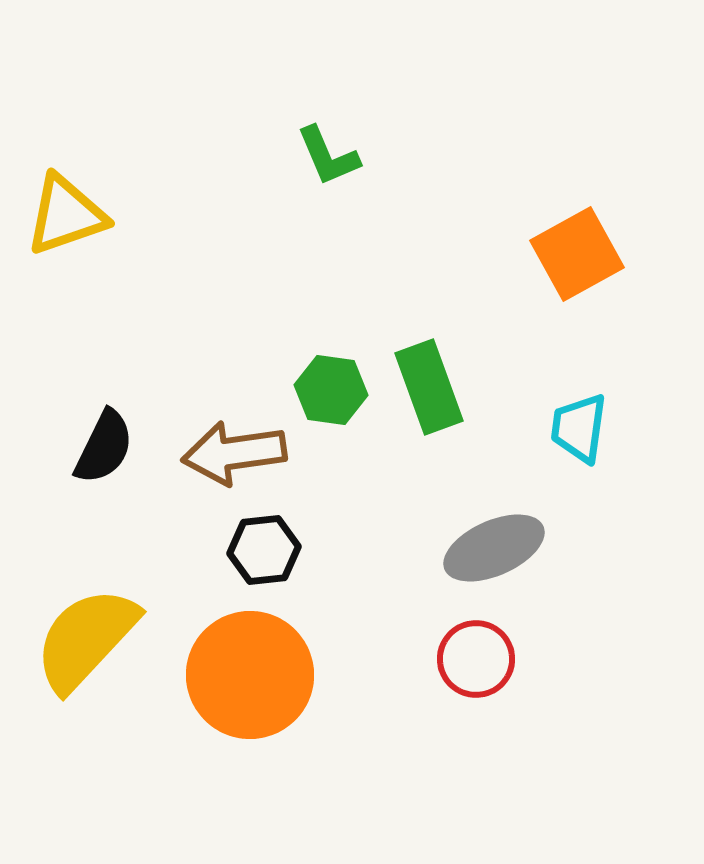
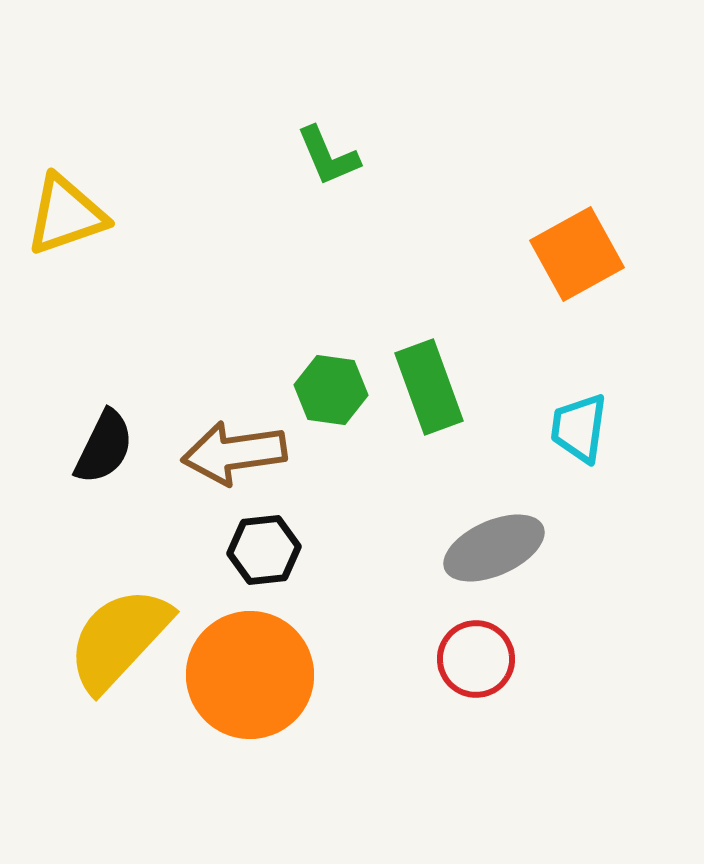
yellow semicircle: moved 33 px right
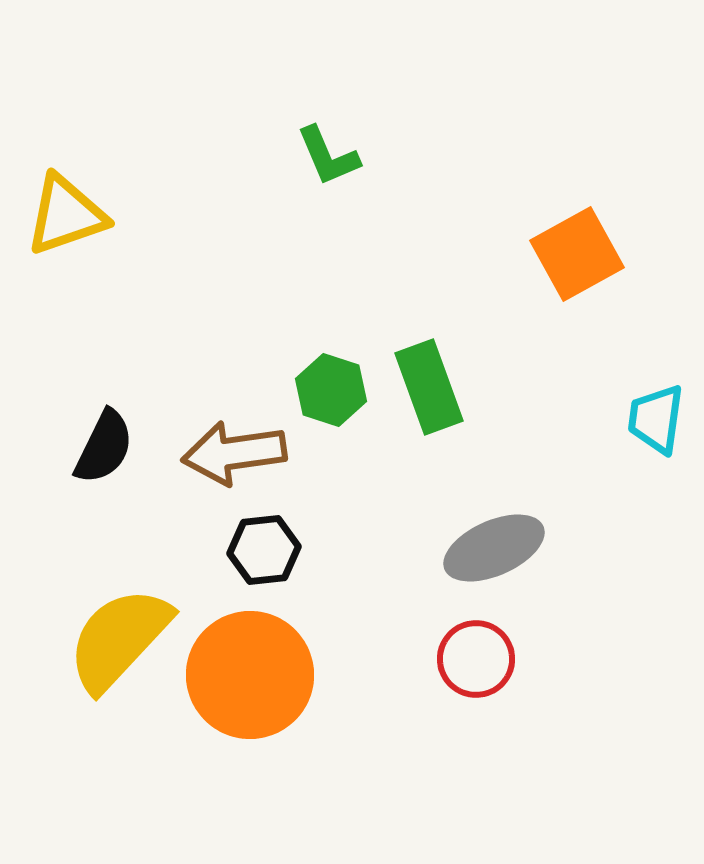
green hexagon: rotated 10 degrees clockwise
cyan trapezoid: moved 77 px right, 9 px up
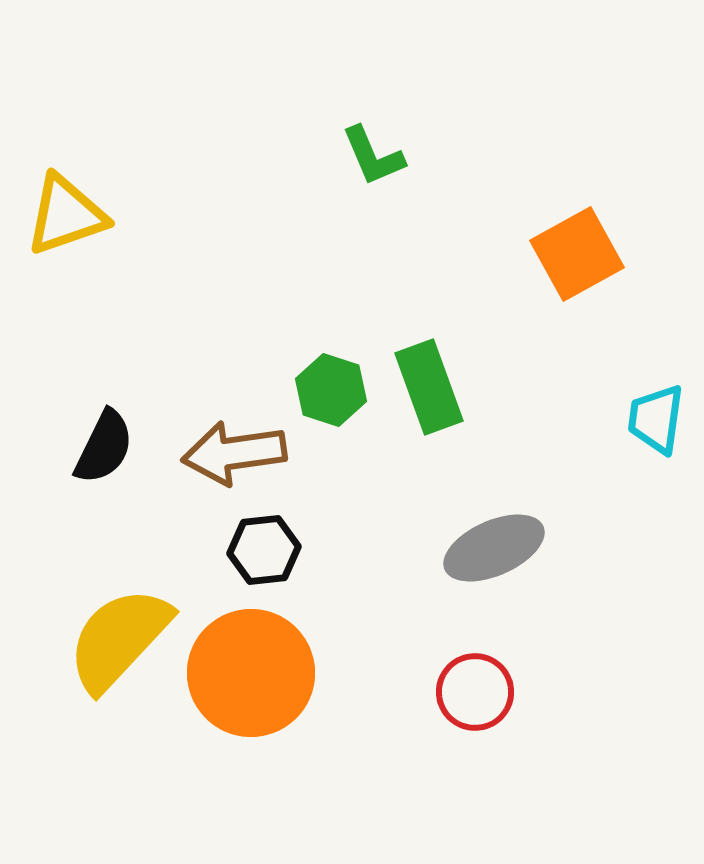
green L-shape: moved 45 px right
red circle: moved 1 px left, 33 px down
orange circle: moved 1 px right, 2 px up
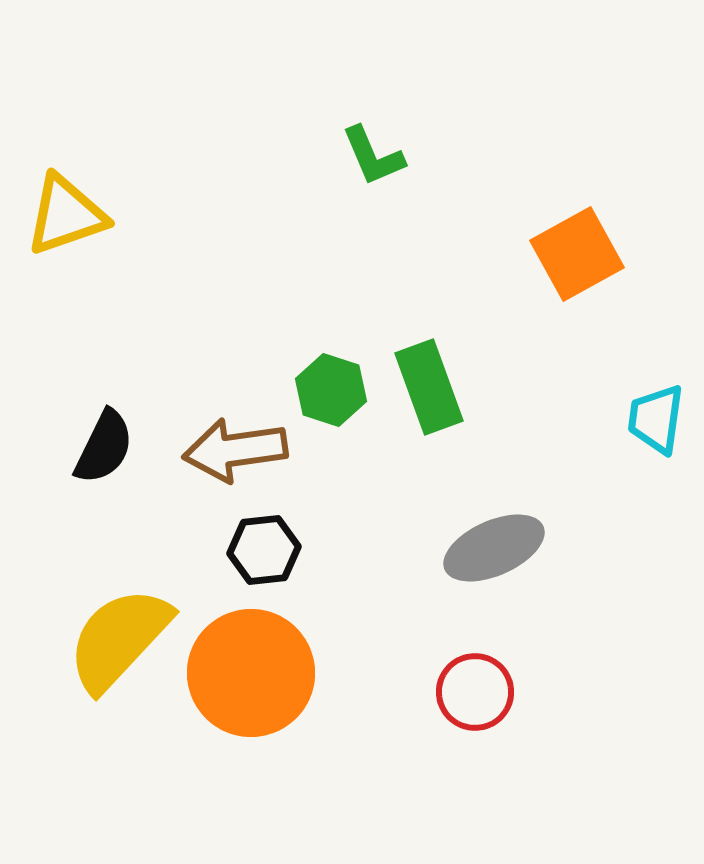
brown arrow: moved 1 px right, 3 px up
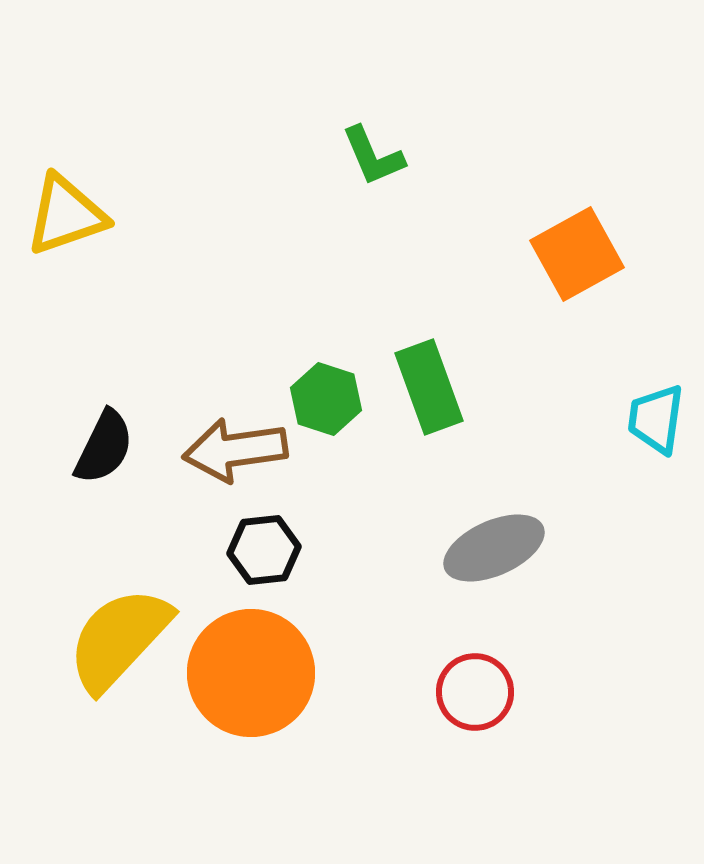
green hexagon: moved 5 px left, 9 px down
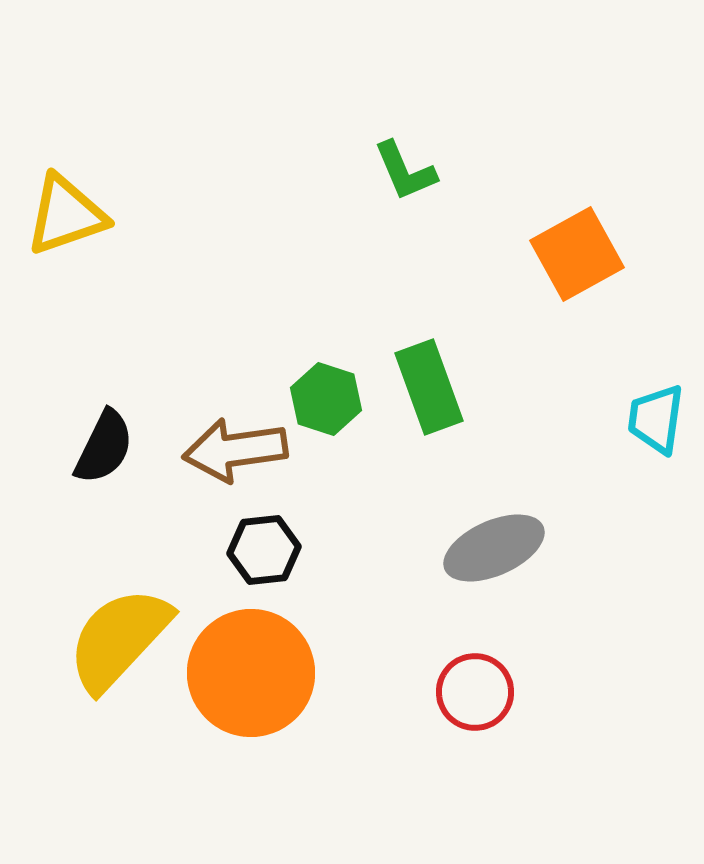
green L-shape: moved 32 px right, 15 px down
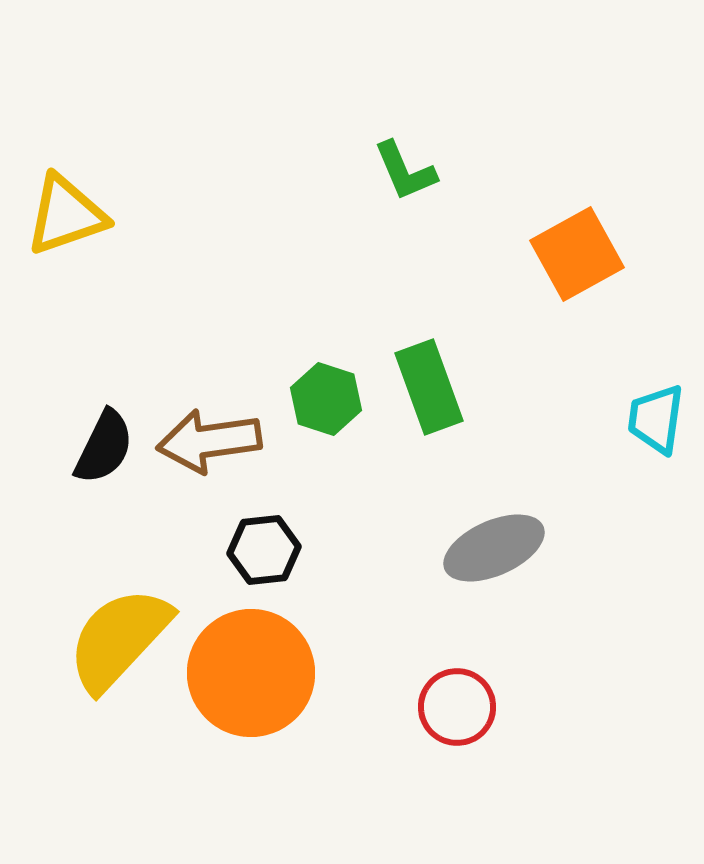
brown arrow: moved 26 px left, 9 px up
red circle: moved 18 px left, 15 px down
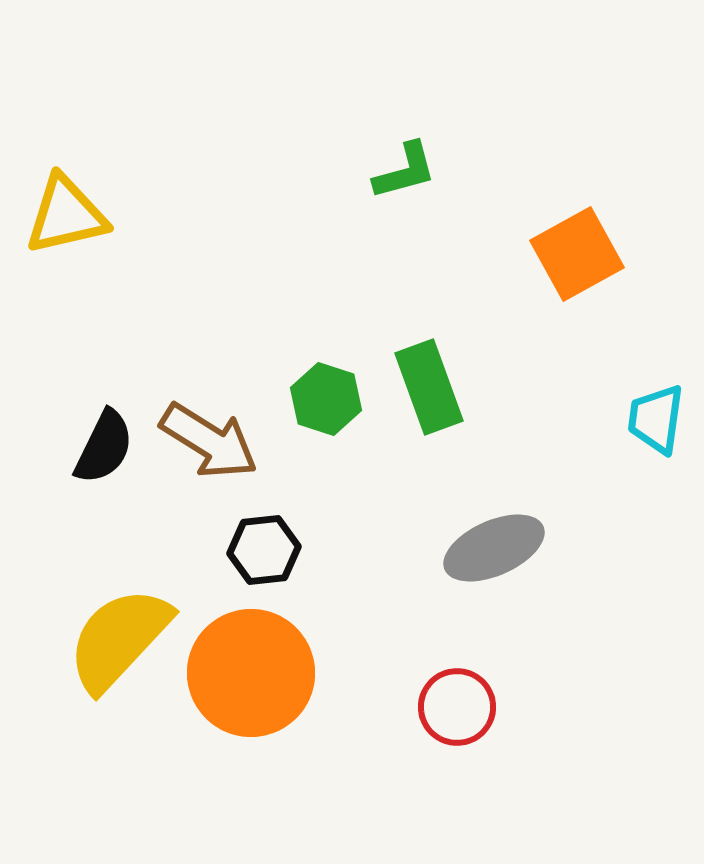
green L-shape: rotated 82 degrees counterclockwise
yellow triangle: rotated 6 degrees clockwise
brown arrow: rotated 140 degrees counterclockwise
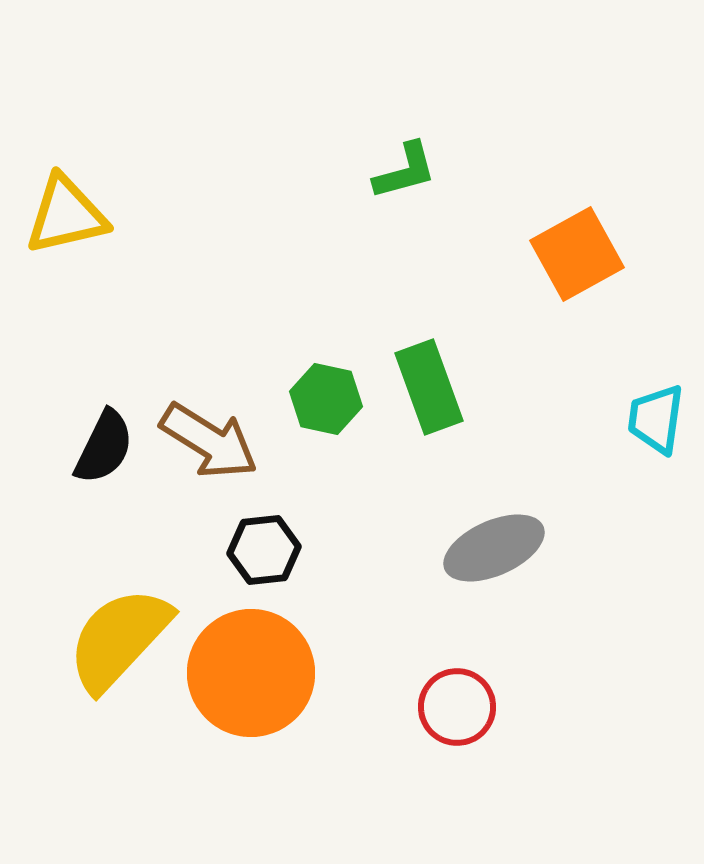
green hexagon: rotated 6 degrees counterclockwise
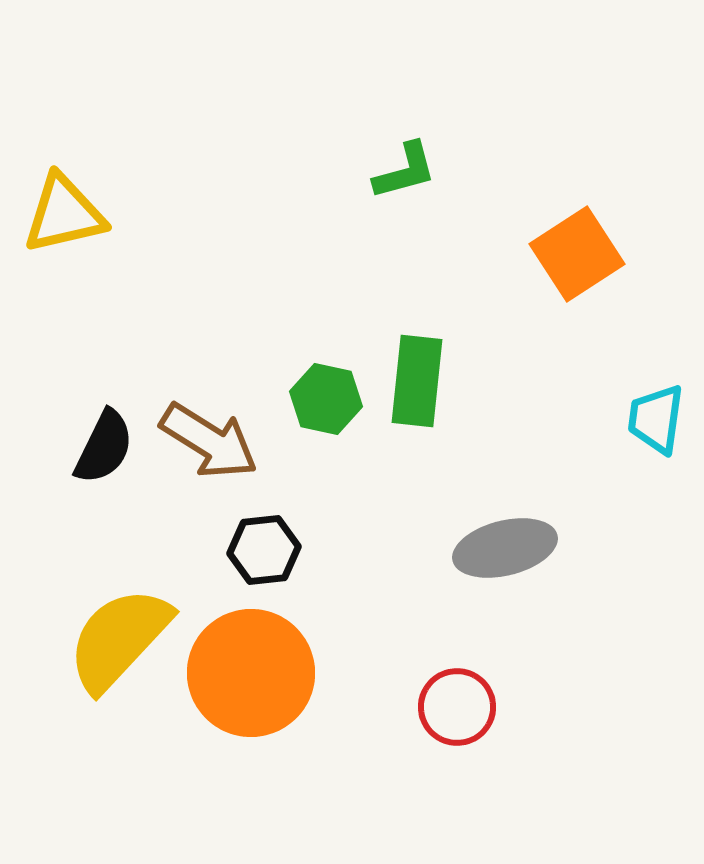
yellow triangle: moved 2 px left, 1 px up
orange square: rotated 4 degrees counterclockwise
green rectangle: moved 12 px left, 6 px up; rotated 26 degrees clockwise
gray ellipse: moved 11 px right; rotated 10 degrees clockwise
